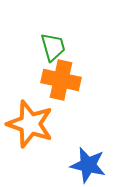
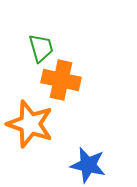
green trapezoid: moved 12 px left, 1 px down
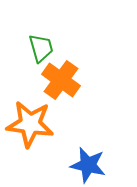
orange cross: rotated 24 degrees clockwise
orange star: rotated 12 degrees counterclockwise
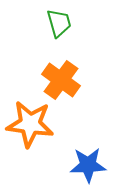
green trapezoid: moved 18 px right, 25 px up
blue star: rotated 15 degrees counterclockwise
